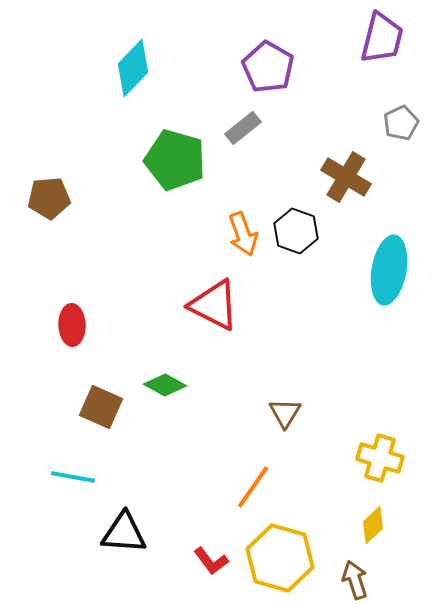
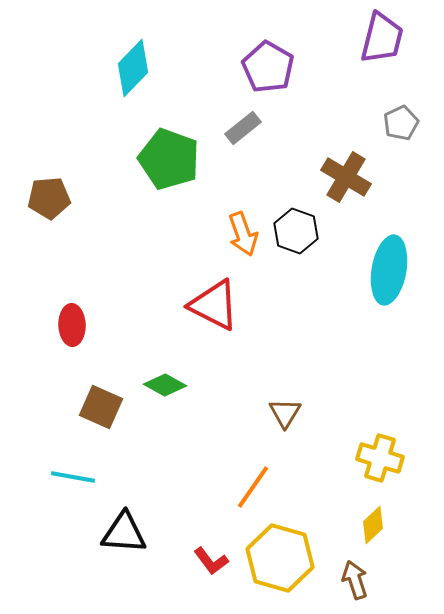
green pentagon: moved 6 px left, 1 px up; rotated 4 degrees clockwise
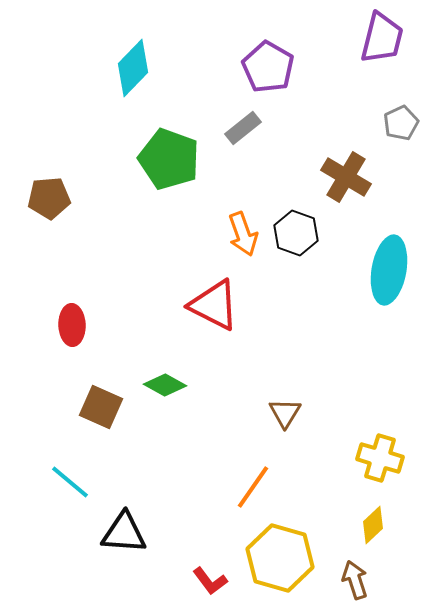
black hexagon: moved 2 px down
cyan line: moved 3 px left, 5 px down; rotated 30 degrees clockwise
red L-shape: moved 1 px left, 20 px down
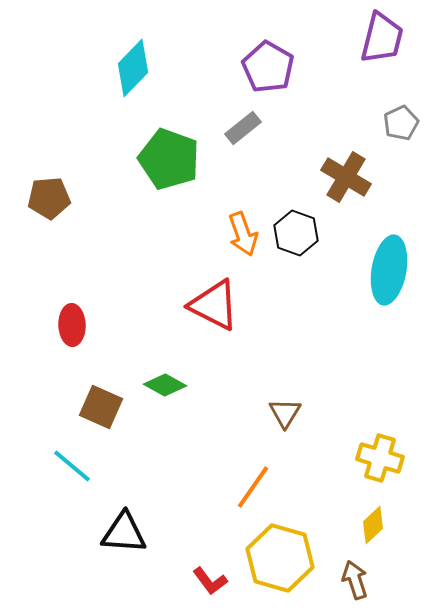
cyan line: moved 2 px right, 16 px up
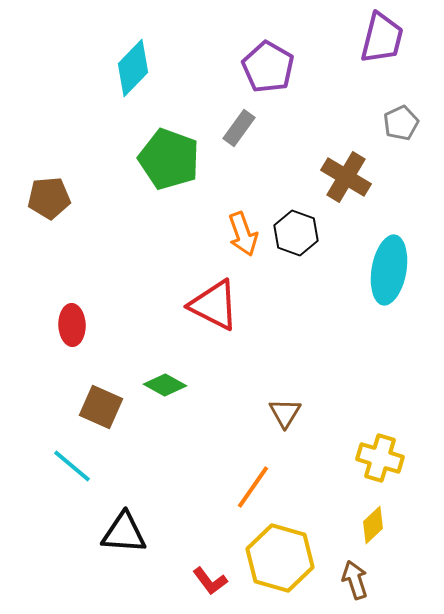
gray rectangle: moved 4 px left; rotated 15 degrees counterclockwise
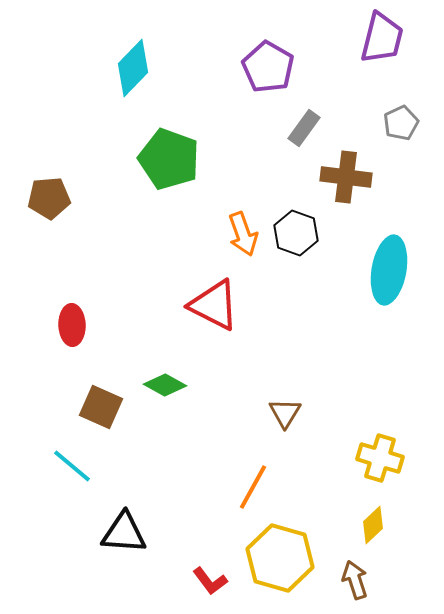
gray rectangle: moved 65 px right
brown cross: rotated 24 degrees counterclockwise
orange line: rotated 6 degrees counterclockwise
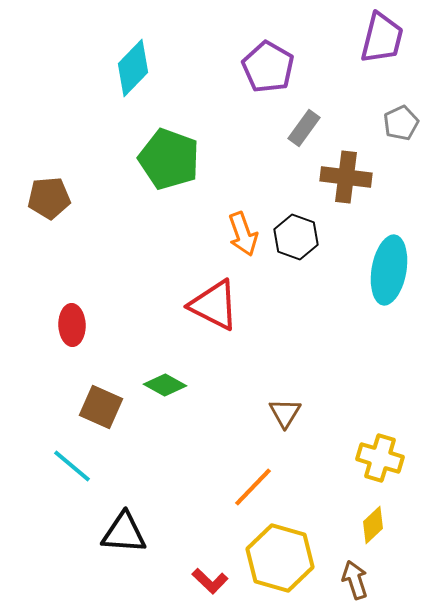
black hexagon: moved 4 px down
orange line: rotated 15 degrees clockwise
red L-shape: rotated 9 degrees counterclockwise
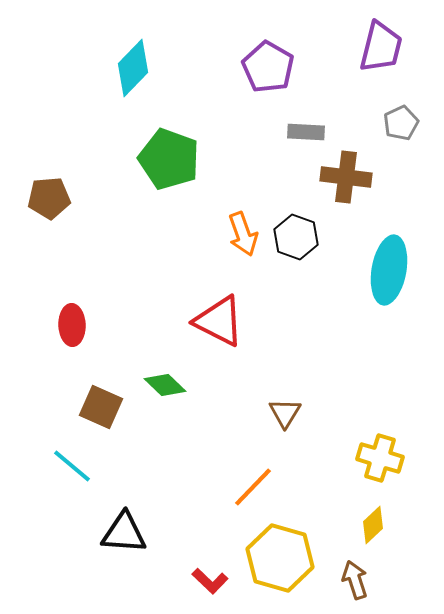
purple trapezoid: moved 1 px left, 9 px down
gray rectangle: moved 2 px right, 4 px down; rotated 57 degrees clockwise
red triangle: moved 5 px right, 16 px down
green diamond: rotated 15 degrees clockwise
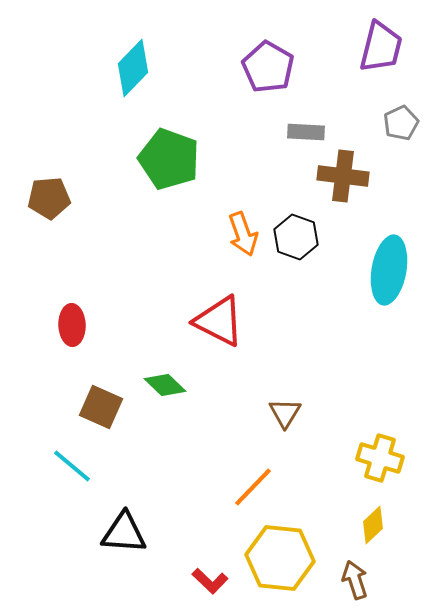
brown cross: moved 3 px left, 1 px up
yellow hexagon: rotated 10 degrees counterclockwise
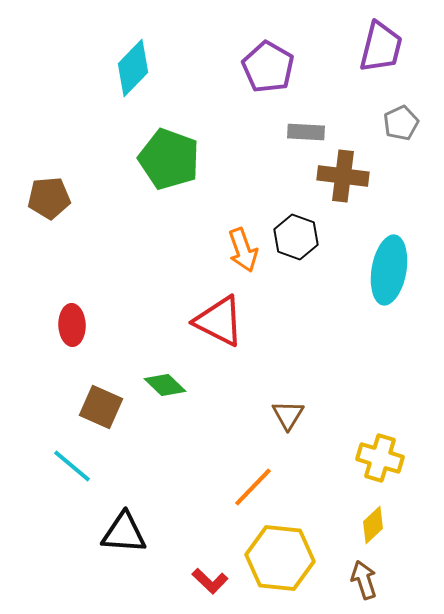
orange arrow: moved 16 px down
brown triangle: moved 3 px right, 2 px down
brown arrow: moved 9 px right
